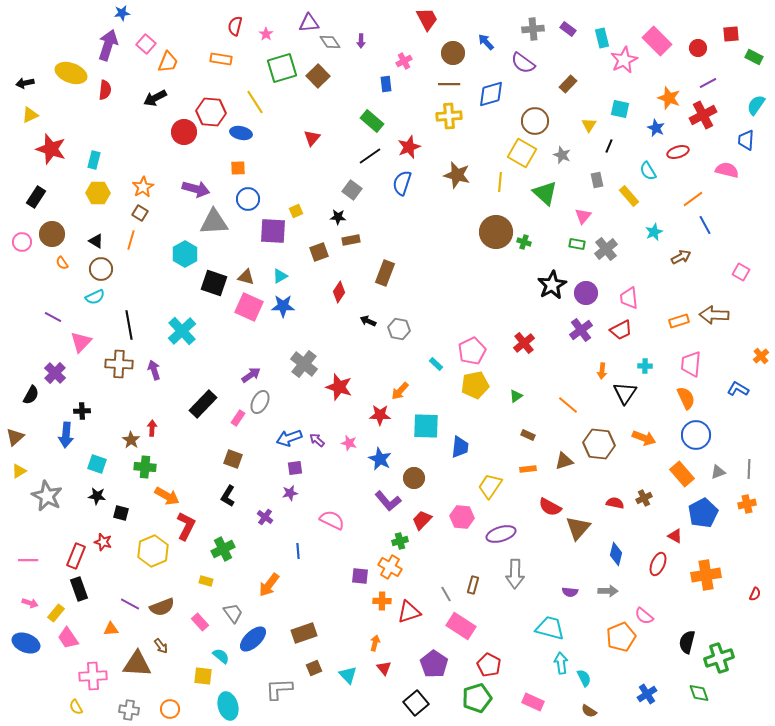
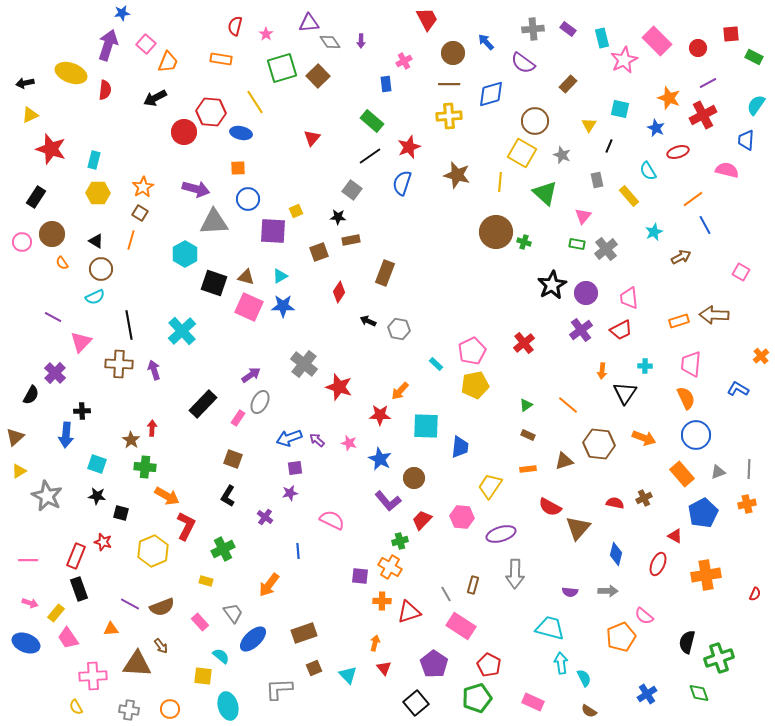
green triangle at (516, 396): moved 10 px right, 9 px down
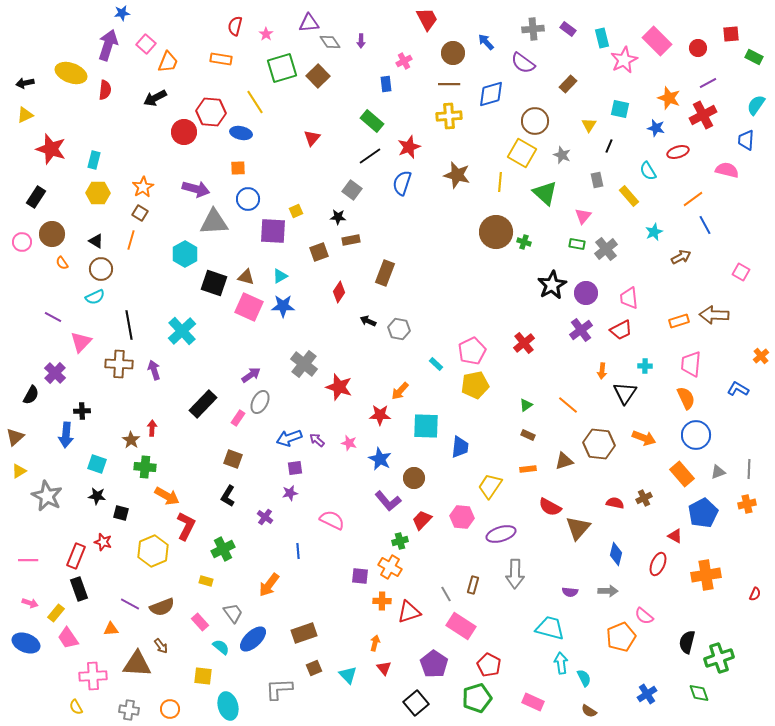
yellow triangle at (30, 115): moved 5 px left
blue star at (656, 128): rotated 12 degrees counterclockwise
cyan semicircle at (221, 656): moved 9 px up
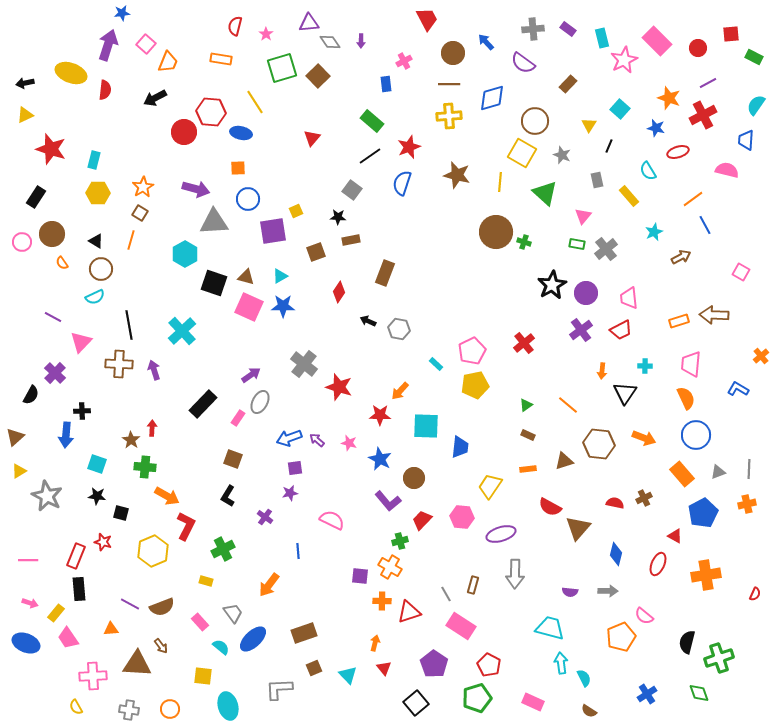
blue diamond at (491, 94): moved 1 px right, 4 px down
cyan square at (620, 109): rotated 30 degrees clockwise
purple square at (273, 231): rotated 12 degrees counterclockwise
brown square at (319, 252): moved 3 px left
black rectangle at (79, 589): rotated 15 degrees clockwise
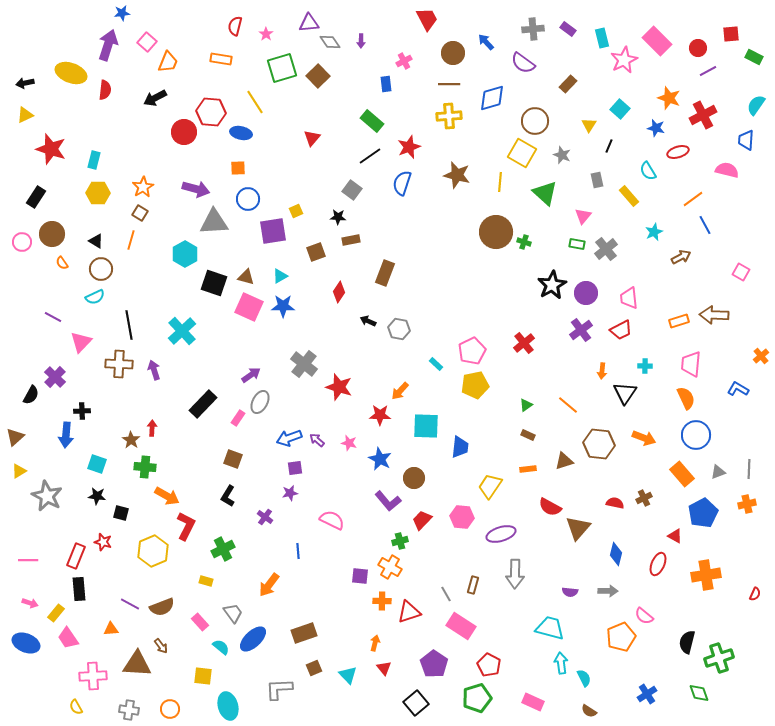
pink square at (146, 44): moved 1 px right, 2 px up
purple line at (708, 83): moved 12 px up
purple cross at (55, 373): moved 4 px down
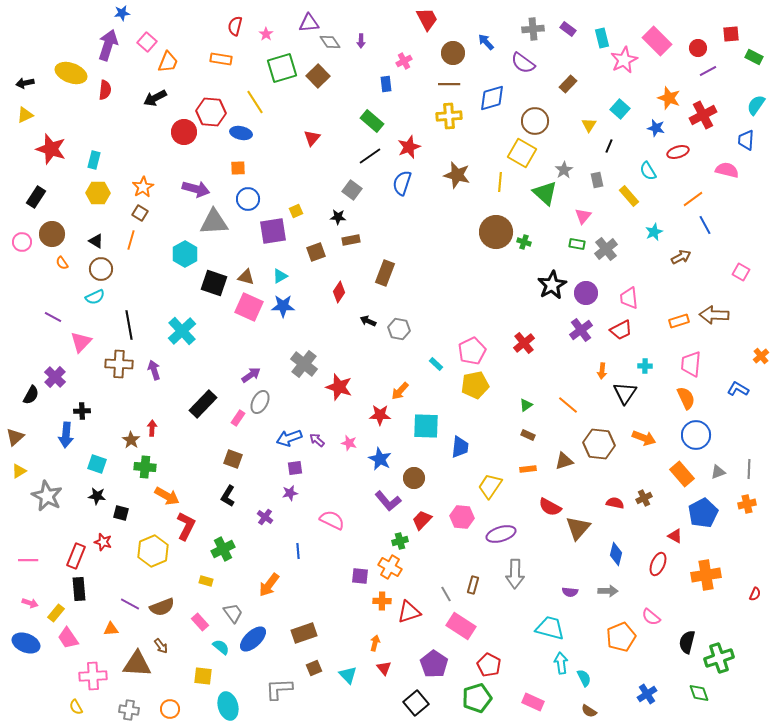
gray star at (562, 155): moved 2 px right, 15 px down; rotated 18 degrees clockwise
pink semicircle at (644, 616): moved 7 px right, 1 px down
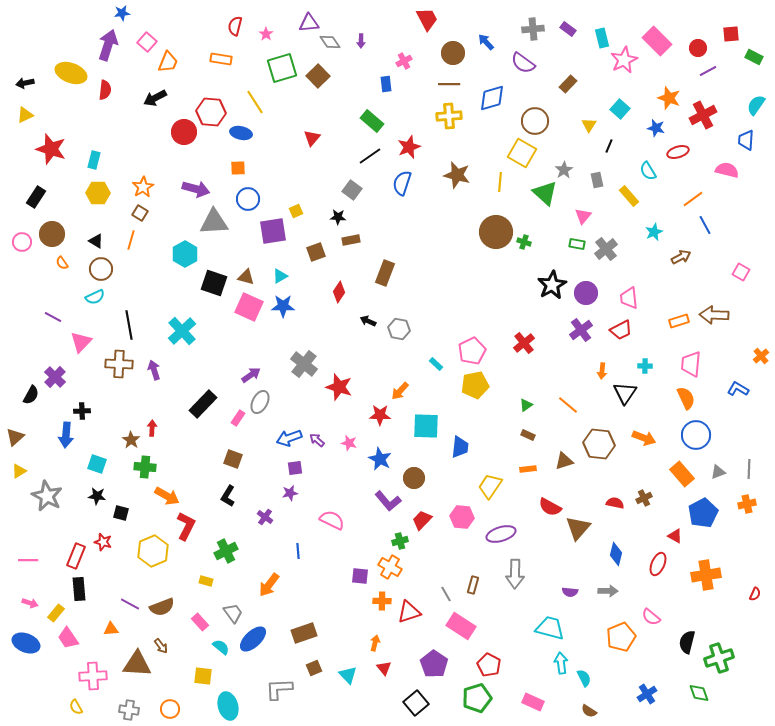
green cross at (223, 549): moved 3 px right, 2 px down
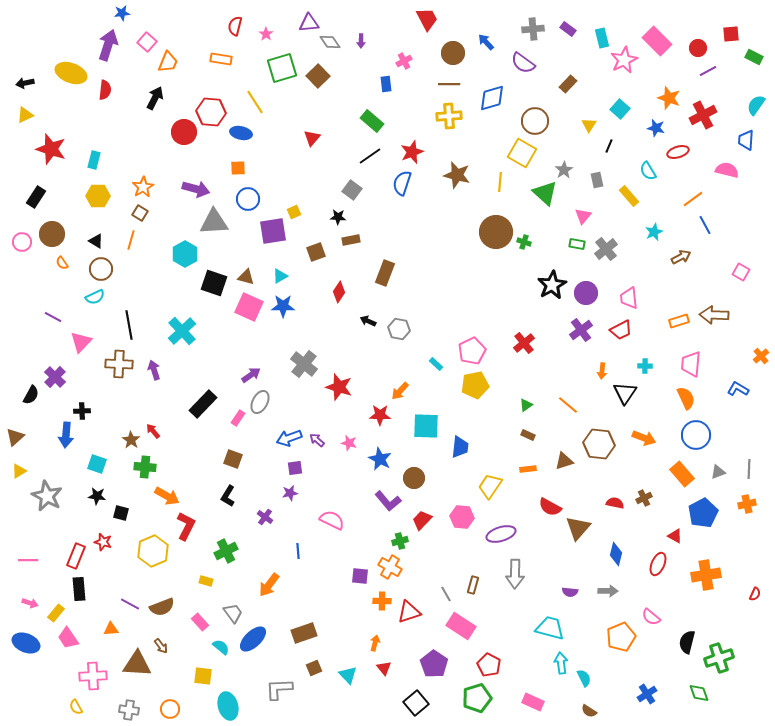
black arrow at (155, 98): rotated 145 degrees clockwise
red star at (409, 147): moved 3 px right, 5 px down
yellow hexagon at (98, 193): moved 3 px down
yellow square at (296, 211): moved 2 px left, 1 px down
red arrow at (152, 428): moved 1 px right, 3 px down; rotated 42 degrees counterclockwise
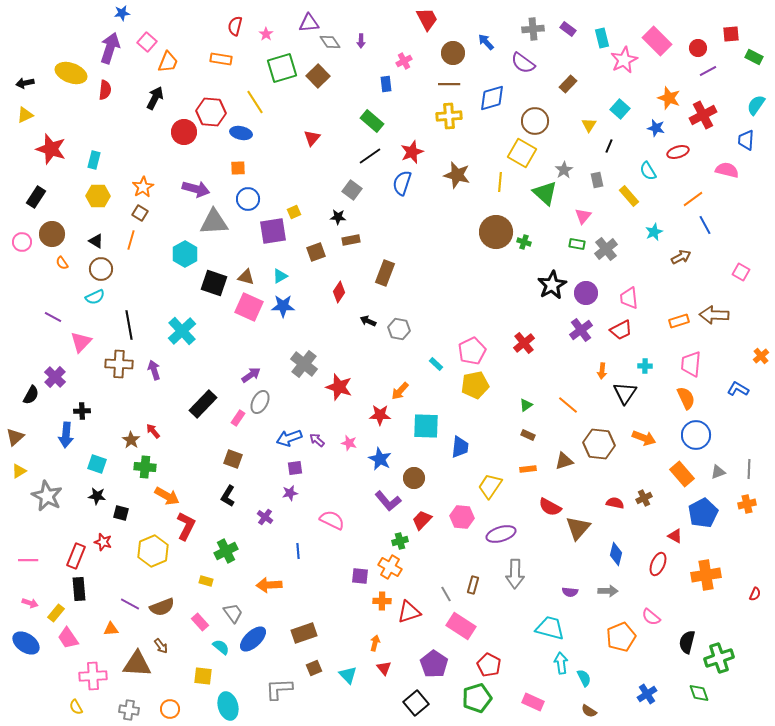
purple arrow at (108, 45): moved 2 px right, 3 px down
orange arrow at (269, 585): rotated 50 degrees clockwise
blue ellipse at (26, 643): rotated 12 degrees clockwise
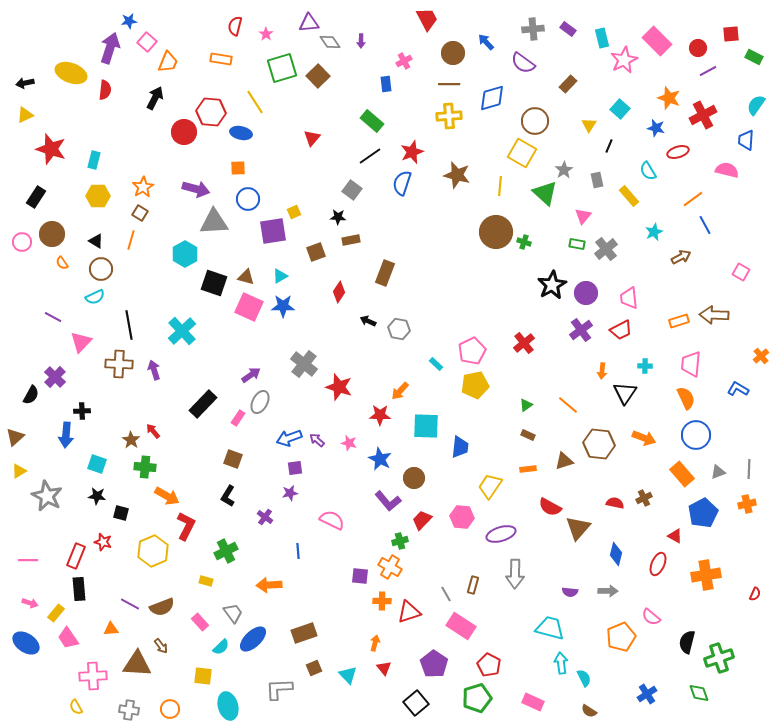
blue star at (122, 13): moved 7 px right, 8 px down
yellow line at (500, 182): moved 4 px down
cyan semicircle at (221, 647): rotated 96 degrees clockwise
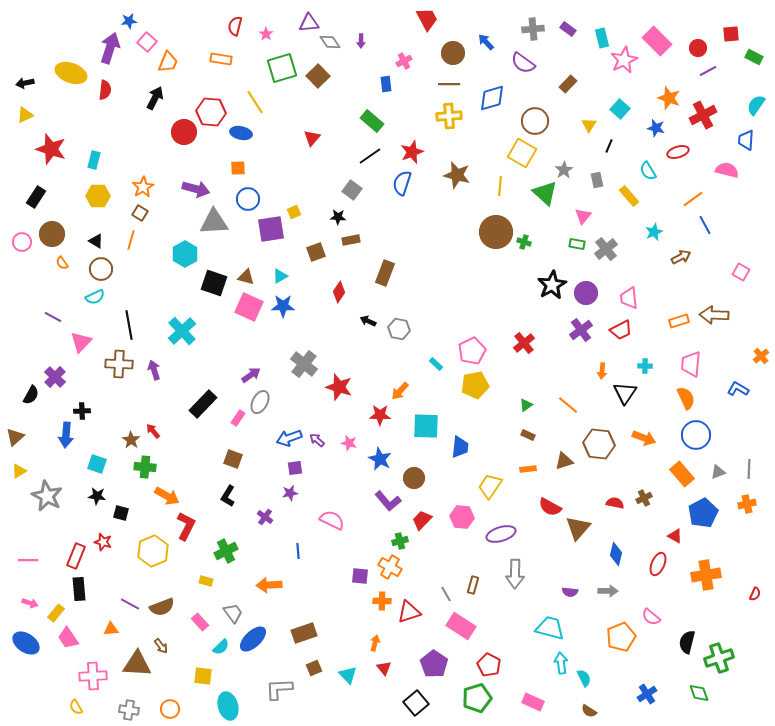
purple square at (273, 231): moved 2 px left, 2 px up
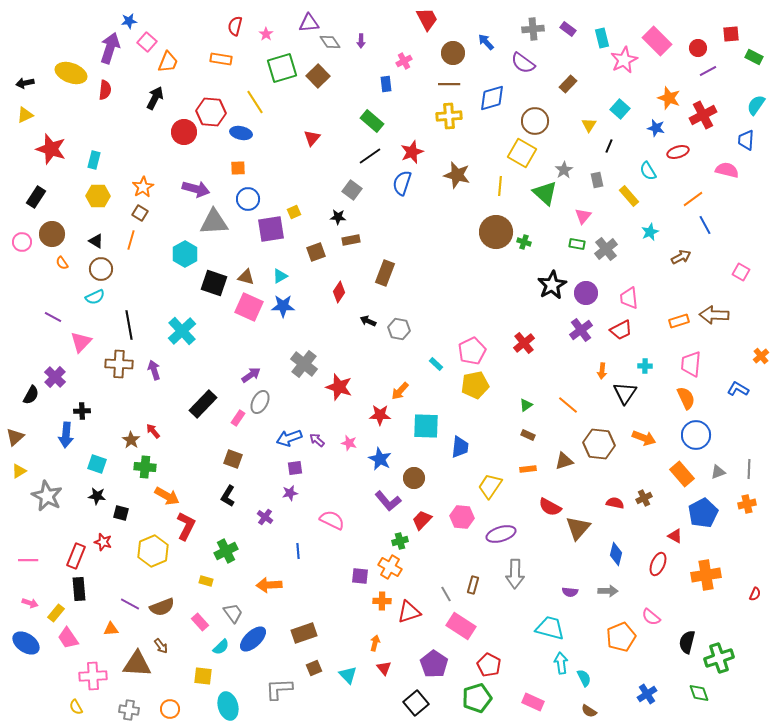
cyan star at (654, 232): moved 4 px left
